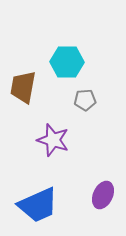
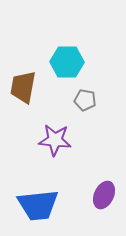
gray pentagon: rotated 15 degrees clockwise
purple star: moved 2 px right; rotated 12 degrees counterclockwise
purple ellipse: moved 1 px right
blue trapezoid: rotated 18 degrees clockwise
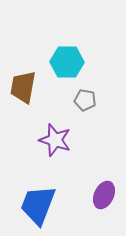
purple star: rotated 12 degrees clockwise
blue trapezoid: rotated 117 degrees clockwise
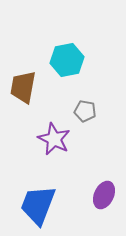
cyan hexagon: moved 2 px up; rotated 12 degrees counterclockwise
gray pentagon: moved 11 px down
purple star: moved 1 px left, 1 px up; rotated 8 degrees clockwise
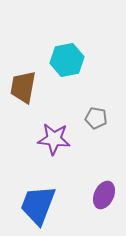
gray pentagon: moved 11 px right, 7 px down
purple star: rotated 20 degrees counterclockwise
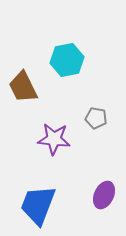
brown trapezoid: rotated 36 degrees counterclockwise
